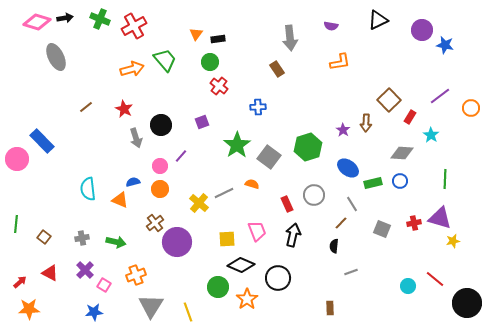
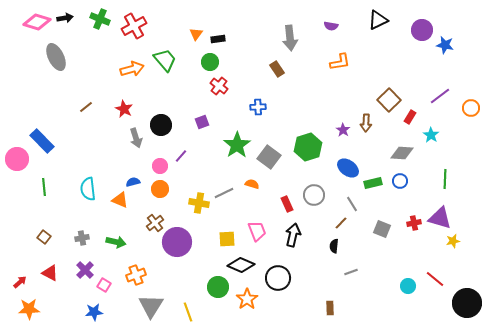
yellow cross at (199, 203): rotated 30 degrees counterclockwise
green line at (16, 224): moved 28 px right, 37 px up; rotated 12 degrees counterclockwise
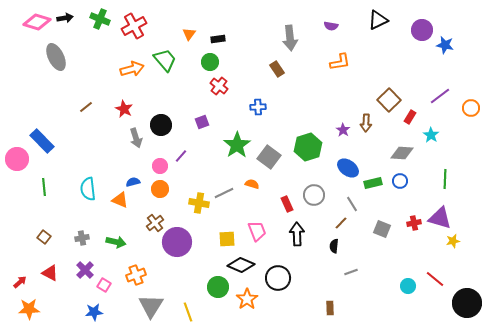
orange triangle at (196, 34): moved 7 px left
black arrow at (293, 235): moved 4 px right, 1 px up; rotated 15 degrees counterclockwise
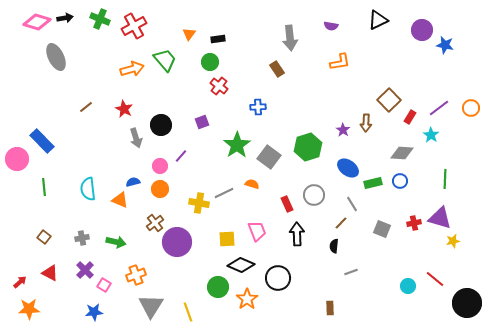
purple line at (440, 96): moved 1 px left, 12 px down
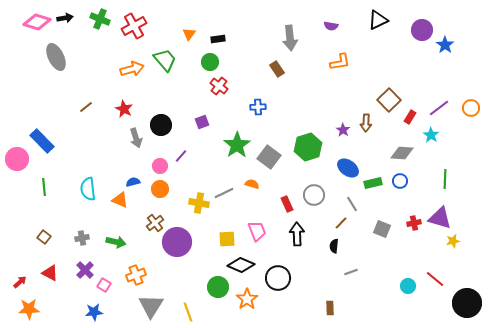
blue star at (445, 45): rotated 24 degrees clockwise
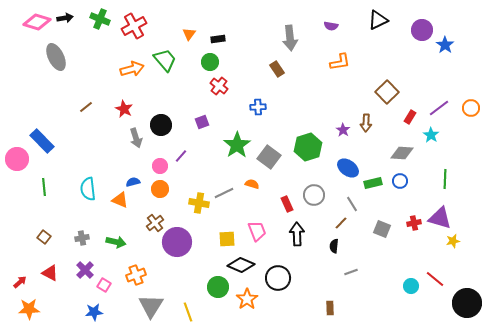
brown square at (389, 100): moved 2 px left, 8 px up
cyan circle at (408, 286): moved 3 px right
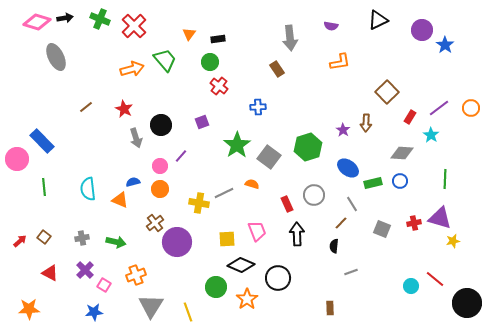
red cross at (134, 26): rotated 15 degrees counterclockwise
red arrow at (20, 282): moved 41 px up
green circle at (218, 287): moved 2 px left
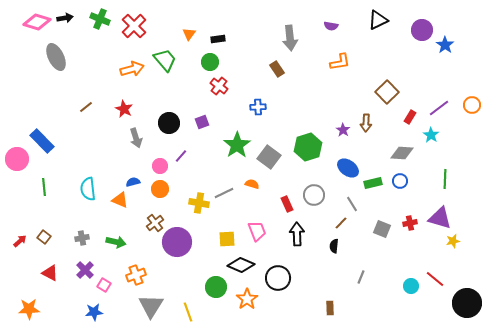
orange circle at (471, 108): moved 1 px right, 3 px up
black circle at (161, 125): moved 8 px right, 2 px up
red cross at (414, 223): moved 4 px left
gray line at (351, 272): moved 10 px right, 5 px down; rotated 48 degrees counterclockwise
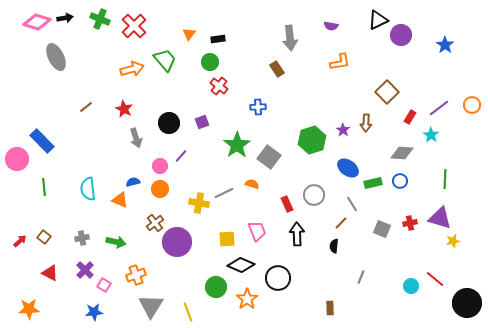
purple circle at (422, 30): moved 21 px left, 5 px down
green hexagon at (308, 147): moved 4 px right, 7 px up
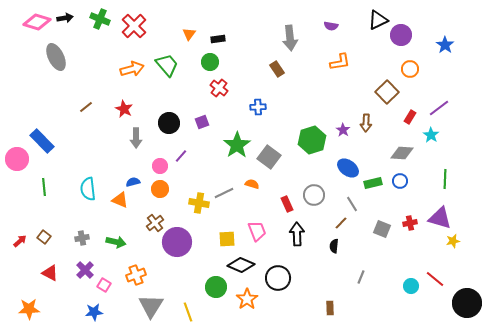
green trapezoid at (165, 60): moved 2 px right, 5 px down
red cross at (219, 86): moved 2 px down
orange circle at (472, 105): moved 62 px left, 36 px up
gray arrow at (136, 138): rotated 18 degrees clockwise
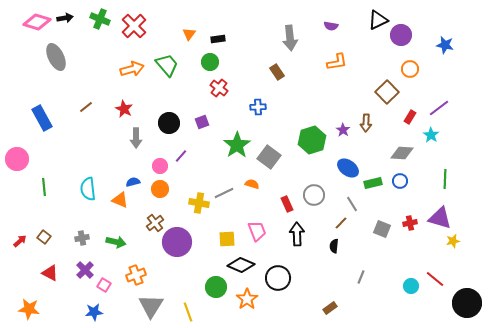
blue star at (445, 45): rotated 24 degrees counterclockwise
orange L-shape at (340, 62): moved 3 px left
brown rectangle at (277, 69): moved 3 px down
blue rectangle at (42, 141): moved 23 px up; rotated 15 degrees clockwise
brown rectangle at (330, 308): rotated 56 degrees clockwise
orange star at (29, 309): rotated 10 degrees clockwise
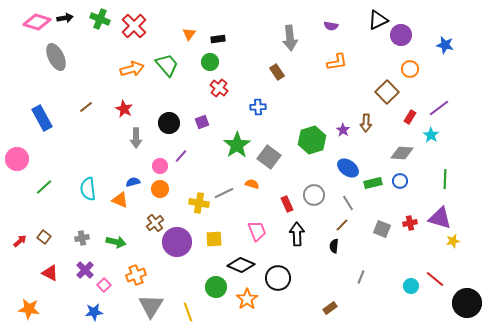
green line at (44, 187): rotated 54 degrees clockwise
gray line at (352, 204): moved 4 px left, 1 px up
brown line at (341, 223): moved 1 px right, 2 px down
yellow square at (227, 239): moved 13 px left
pink square at (104, 285): rotated 16 degrees clockwise
